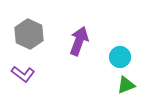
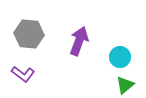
gray hexagon: rotated 20 degrees counterclockwise
green triangle: moved 1 px left; rotated 18 degrees counterclockwise
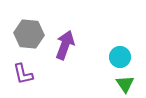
purple arrow: moved 14 px left, 4 px down
purple L-shape: rotated 40 degrees clockwise
green triangle: moved 1 px up; rotated 24 degrees counterclockwise
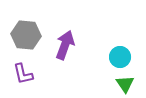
gray hexagon: moved 3 px left, 1 px down
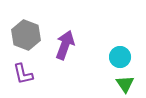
gray hexagon: rotated 16 degrees clockwise
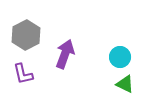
gray hexagon: rotated 12 degrees clockwise
purple arrow: moved 9 px down
green triangle: rotated 30 degrees counterclockwise
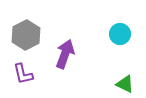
cyan circle: moved 23 px up
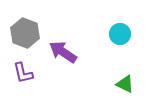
gray hexagon: moved 1 px left, 2 px up; rotated 12 degrees counterclockwise
purple arrow: moved 2 px left, 2 px up; rotated 76 degrees counterclockwise
purple L-shape: moved 1 px up
